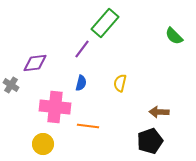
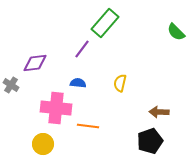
green semicircle: moved 2 px right, 4 px up
blue semicircle: moved 3 px left; rotated 98 degrees counterclockwise
pink cross: moved 1 px right, 1 px down
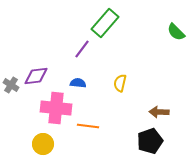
purple diamond: moved 1 px right, 13 px down
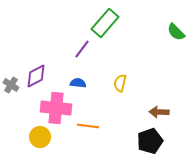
purple diamond: rotated 20 degrees counterclockwise
yellow circle: moved 3 px left, 7 px up
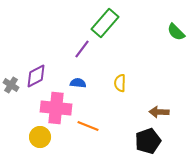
yellow semicircle: rotated 12 degrees counterclockwise
orange line: rotated 15 degrees clockwise
black pentagon: moved 2 px left
